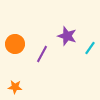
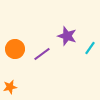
orange circle: moved 5 px down
purple line: rotated 24 degrees clockwise
orange star: moved 5 px left; rotated 16 degrees counterclockwise
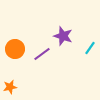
purple star: moved 4 px left
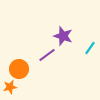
orange circle: moved 4 px right, 20 px down
purple line: moved 5 px right, 1 px down
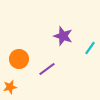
purple line: moved 14 px down
orange circle: moved 10 px up
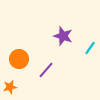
purple line: moved 1 px left, 1 px down; rotated 12 degrees counterclockwise
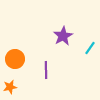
purple star: rotated 24 degrees clockwise
orange circle: moved 4 px left
purple line: rotated 42 degrees counterclockwise
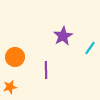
orange circle: moved 2 px up
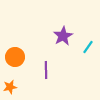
cyan line: moved 2 px left, 1 px up
